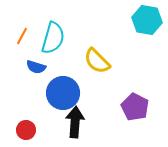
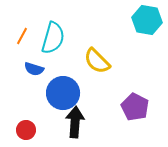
blue semicircle: moved 2 px left, 2 px down
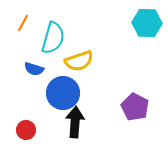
cyan hexagon: moved 3 px down; rotated 8 degrees counterclockwise
orange line: moved 1 px right, 13 px up
yellow semicircle: moved 18 px left; rotated 64 degrees counterclockwise
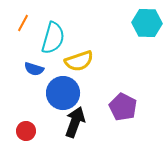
purple pentagon: moved 12 px left
black arrow: rotated 16 degrees clockwise
red circle: moved 1 px down
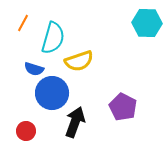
blue circle: moved 11 px left
